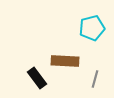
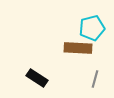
brown rectangle: moved 13 px right, 13 px up
black rectangle: rotated 20 degrees counterclockwise
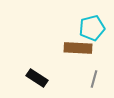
gray line: moved 1 px left
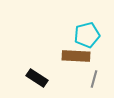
cyan pentagon: moved 5 px left, 7 px down
brown rectangle: moved 2 px left, 8 px down
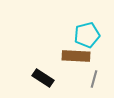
black rectangle: moved 6 px right
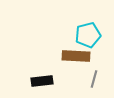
cyan pentagon: moved 1 px right
black rectangle: moved 1 px left, 3 px down; rotated 40 degrees counterclockwise
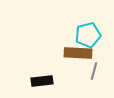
brown rectangle: moved 2 px right, 3 px up
gray line: moved 8 px up
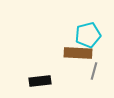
black rectangle: moved 2 px left
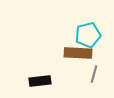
gray line: moved 3 px down
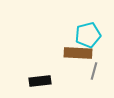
gray line: moved 3 px up
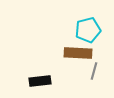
cyan pentagon: moved 5 px up
